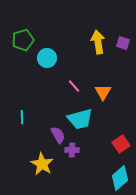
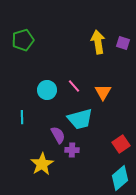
cyan circle: moved 32 px down
yellow star: rotated 10 degrees clockwise
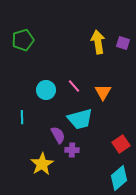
cyan circle: moved 1 px left
cyan diamond: moved 1 px left
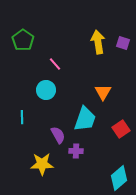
green pentagon: rotated 20 degrees counterclockwise
pink line: moved 19 px left, 22 px up
cyan trapezoid: moved 5 px right; rotated 56 degrees counterclockwise
red square: moved 15 px up
purple cross: moved 4 px right, 1 px down
yellow star: rotated 30 degrees clockwise
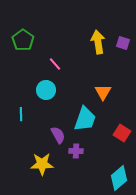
cyan line: moved 1 px left, 3 px up
red square: moved 1 px right, 4 px down; rotated 24 degrees counterclockwise
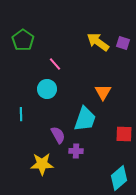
yellow arrow: rotated 45 degrees counterclockwise
cyan circle: moved 1 px right, 1 px up
red square: moved 2 px right, 1 px down; rotated 30 degrees counterclockwise
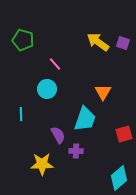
green pentagon: rotated 20 degrees counterclockwise
red square: rotated 18 degrees counterclockwise
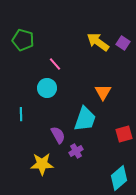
purple square: rotated 16 degrees clockwise
cyan circle: moved 1 px up
purple cross: rotated 32 degrees counterclockwise
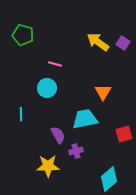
green pentagon: moved 5 px up
pink line: rotated 32 degrees counterclockwise
cyan trapezoid: rotated 120 degrees counterclockwise
purple cross: rotated 16 degrees clockwise
yellow star: moved 6 px right, 2 px down
cyan diamond: moved 10 px left, 1 px down
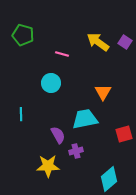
purple square: moved 2 px right, 1 px up
pink line: moved 7 px right, 10 px up
cyan circle: moved 4 px right, 5 px up
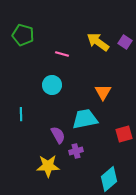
cyan circle: moved 1 px right, 2 px down
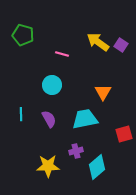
purple square: moved 4 px left, 3 px down
purple semicircle: moved 9 px left, 16 px up
cyan diamond: moved 12 px left, 12 px up
